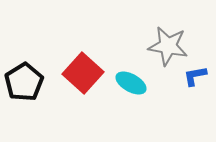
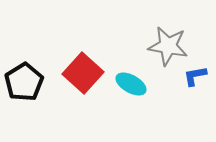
cyan ellipse: moved 1 px down
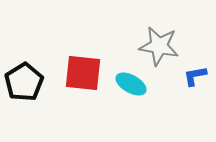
gray star: moved 9 px left
red square: rotated 36 degrees counterclockwise
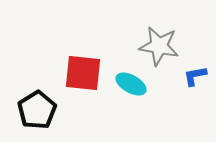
black pentagon: moved 13 px right, 28 px down
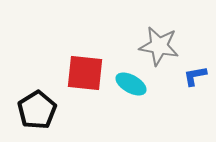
red square: moved 2 px right
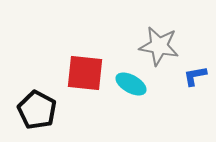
black pentagon: rotated 12 degrees counterclockwise
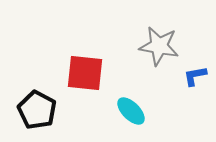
cyan ellipse: moved 27 px down; rotated 16 degrees clockwise
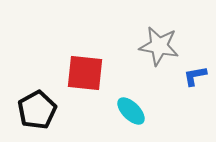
black pentagon: rotated 15 degrees clockwise
